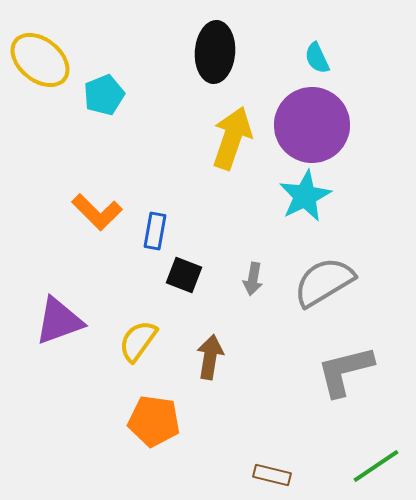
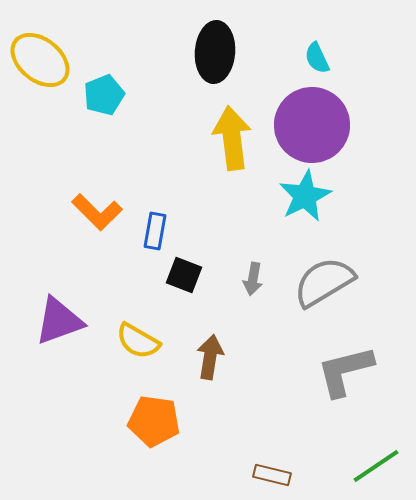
yellow arrow: rotated 26 degrees counterclockwise
yellow semicircle: rotated 96 degrees counterclockwise
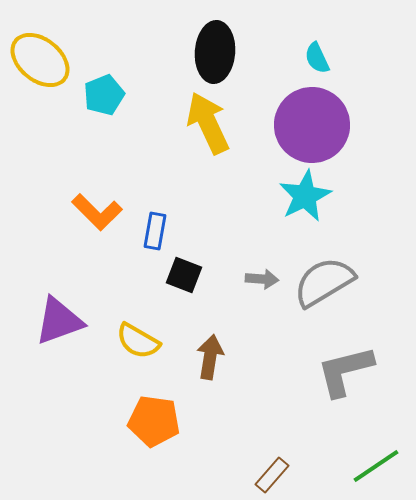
yellow arrow: moved 24 px left, 15 px up; rotated 18 degrees counterclockwise
gray arrow: moved 9 px right; rotated 96 degrees counterclockwise
brown rectangle: rotated 63 degrees counterclockwise
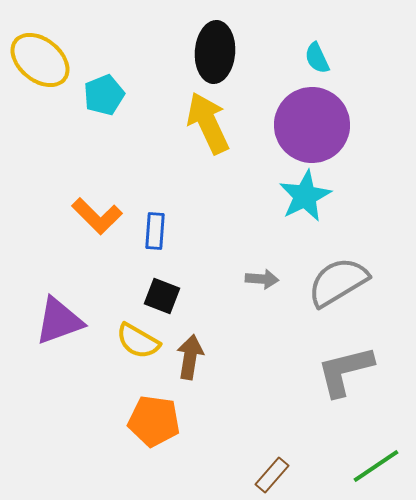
orange L-shape: moved 4 px down
blue rectangle: rotated 6 degrees counterclockwise
black square: moved 22 px left, 21 px down
gray semicircle: moved 14 px right
brown arrow: moved 20 px left
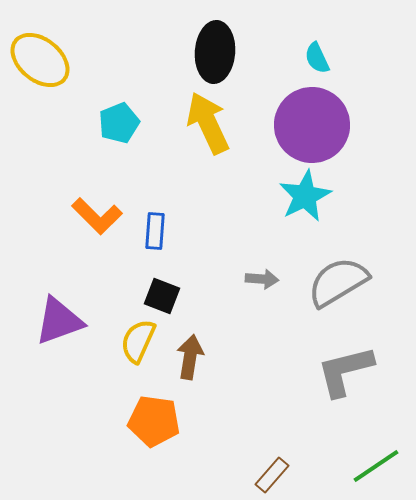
cyan pentagon: moved 15 px right, 28 px down
yellow semicircle: rotated 84 degrees clockwise
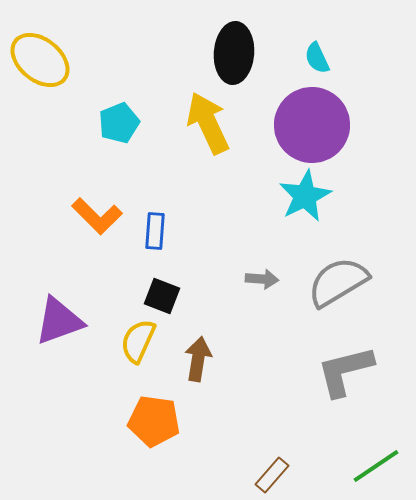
black ellipse: moved 19 px right, 1 px down
brown arrow: moved 8 px right, 2 px down
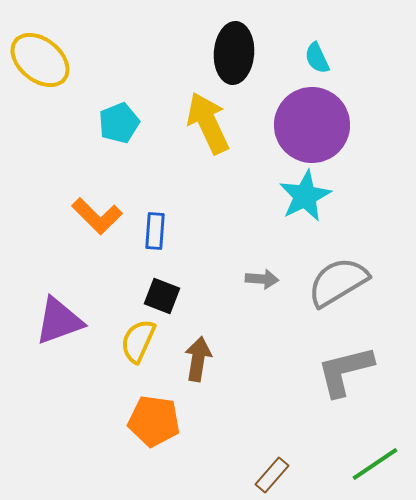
green line: moved 1 px left, 2 px up
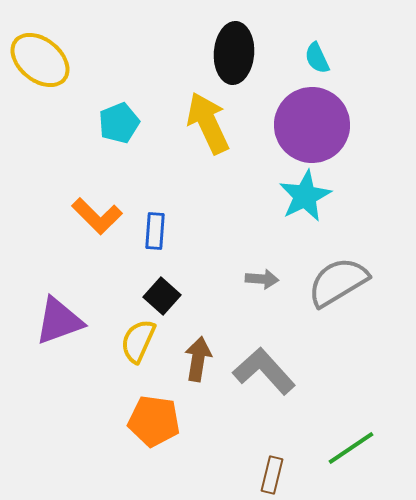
black square: rotated 21 degrees clockwise
gray L-shape: moved 81 px left; rotated 62 degrees clockwise
green line: moved 24 px left, 16 px up
brown rectangle: rotated 27 degrees counterclockwise
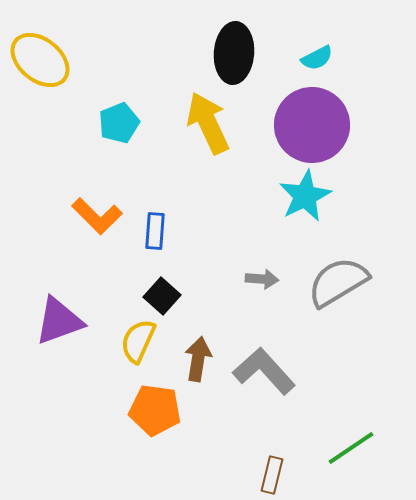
cyan semicircle: rotated 92 degrees counterclockwise
orange pentagon: moved 1 px right, 11 px up
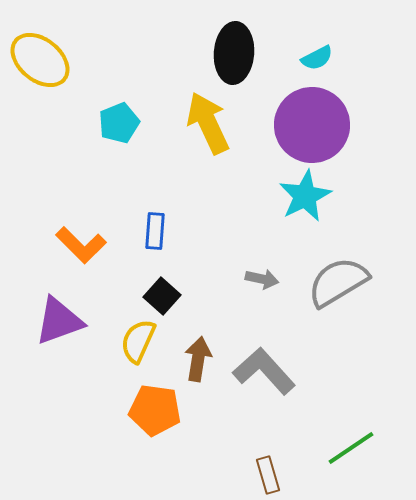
orange L-shape: moved 16 px left, 29 px down
gray arrow: rotated 8 degrees clockwise
brown rectangle: moved 4 px left; rotated 30 degrees counterclockwise
